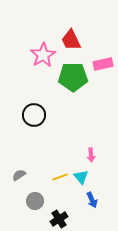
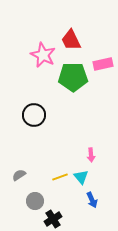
pink star: rotated 15 degrees counterclockwise
black cross: moved 6 px left
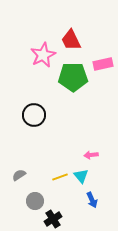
pink star: rotated 20 degrees clockwise
pink arrow: rotated 88 degrees clockwise
cyan triangle: moved 1 px up
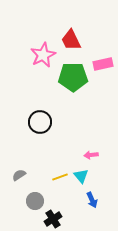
black circle: moved 6 px right, 7 px down
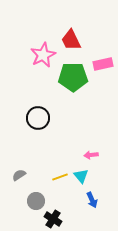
black circle: moved 2 px left, 4 px up
gray circle: moved 1 px right
black cross: rotated 24 degrees counterclockwise
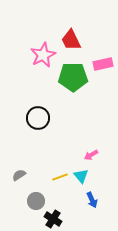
pink arrow: rotated 24 degrees counterclockwise
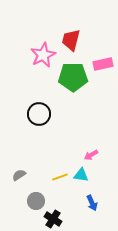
red trapezoid: rotated 40 degrees clockwise
black circle: moved 1 px right, 4 px up
cyan triangle: moved 1 px up; rotated 42 degrees counterclockwise
blue arrow: moved 3 px down
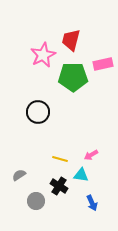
black circle: moved 1 px left, 2 px up
yellow line: moved 18 px up; rotated 35 degrees clockwise
black cross: moved 6 px right, 33 px up
